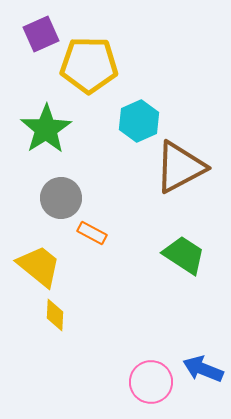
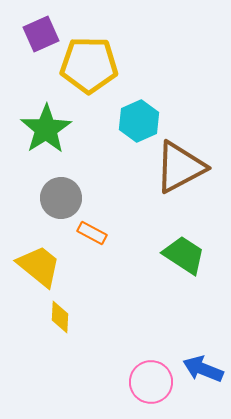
yellow diamond: moved 5 px right, 2 px down
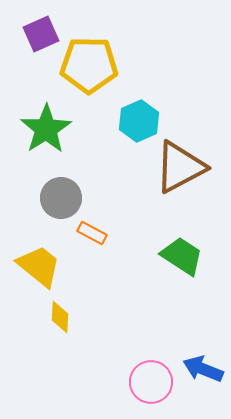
green trapezoid: moved 2 px left, 1 px down
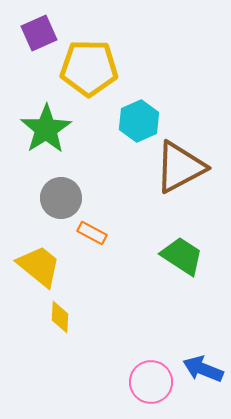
purple square: moved 2 px left, 1 px up
yellow pentagon: moved 3 px down
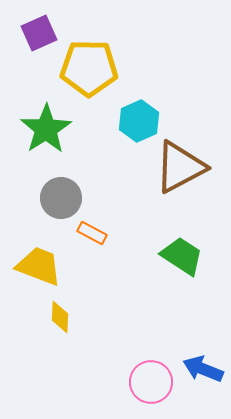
yellow trapezoid: rotated 18 degrees counterclockwise
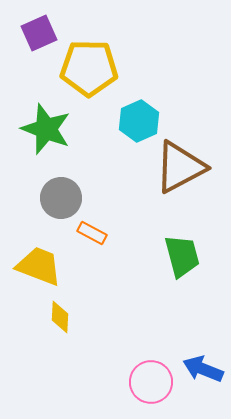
green star: rotated 18 degrees counterclockwise
green trapezoid: rotated 42 degrees clockwise
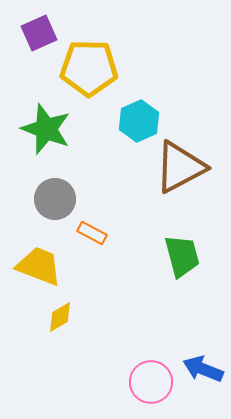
gray circle: moved 6 px left, 1 px down
yellow diamond: rotated 56 degrees clockwise
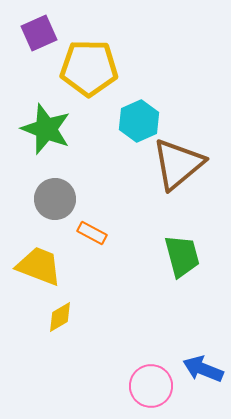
brown triangle: moved 2 px left, 3 px up; rotated 12 degrees counterclockwise
pink circle: moved 4 px down
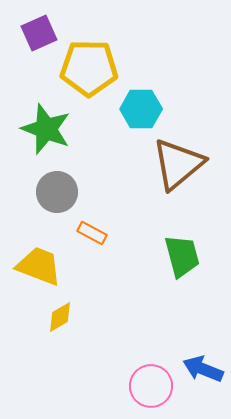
cyan hexagon: moved 2 px right, 12 px up; rotated 24 degrees clockwise
gray circle: moved 2 px right, 7 px up
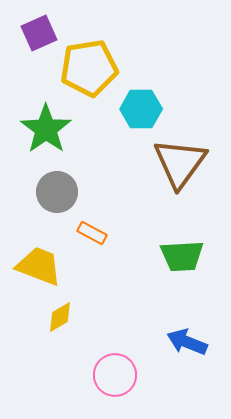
yellow pentagon: rotated 10 degrees counterclockwise
green star: rotated 15 degrees clockwise
brown triangle: moved 2 px right, 1 px up; rotated 14 degrees counterclockwise
green trapezoid: rotated 102 degrees clockwise
blue arrow: moved 16 px left, 27 px up
pink circle: moved 36 px left, 11 px up
